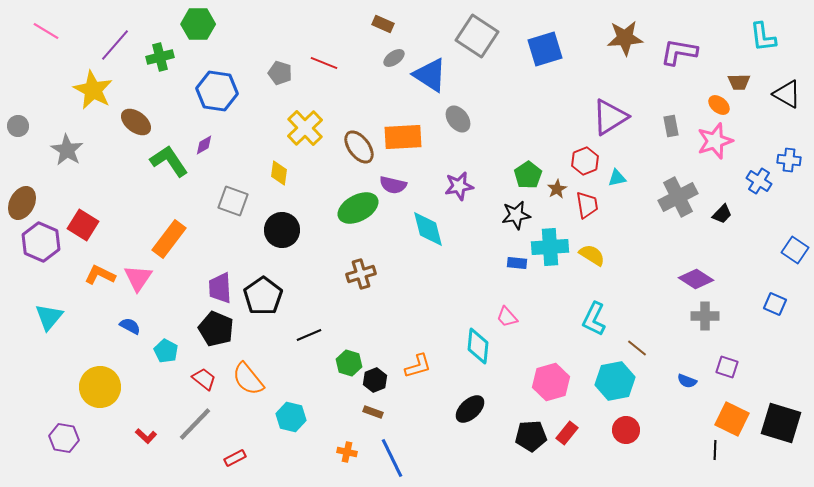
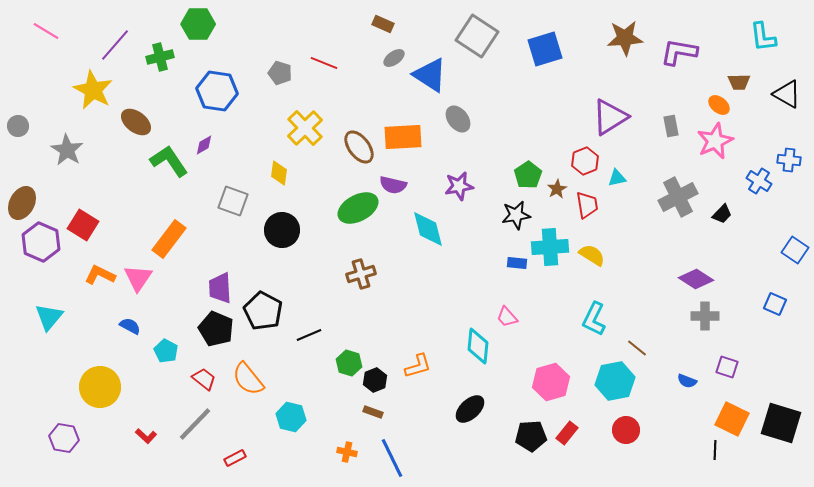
pink star at (715, 141): rotated 6 degrees counterclockwise
black pentagon at (263, 296): moved 15 px down; rotated 9 degrees counterclockwise
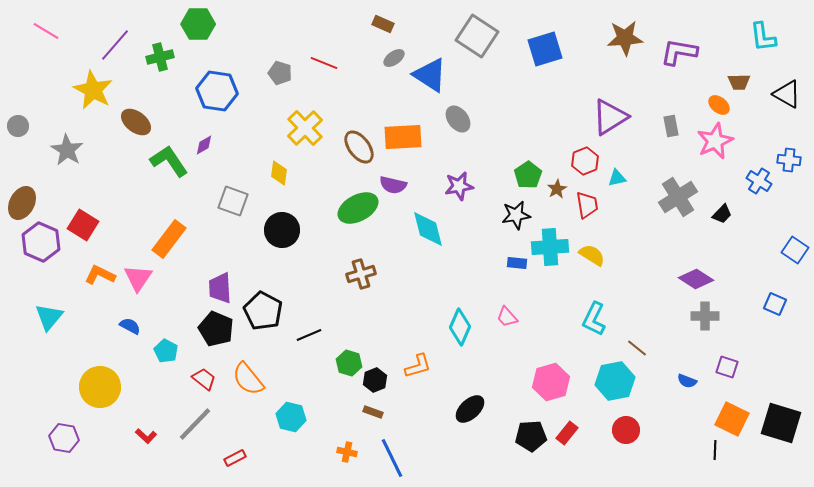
gray cross at (678, 197): rotated 6 degrees counterclockwise
cyan diamond at (478, 346): moved 18 px left, 19 px up; rotated 18 degrees clockwise
